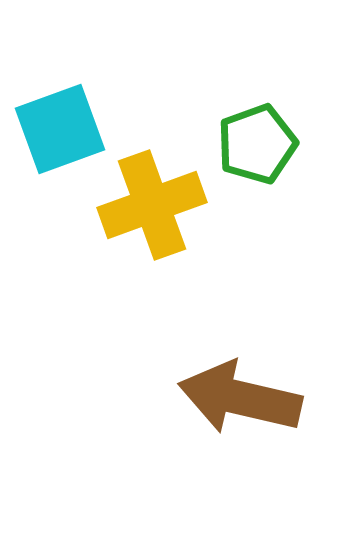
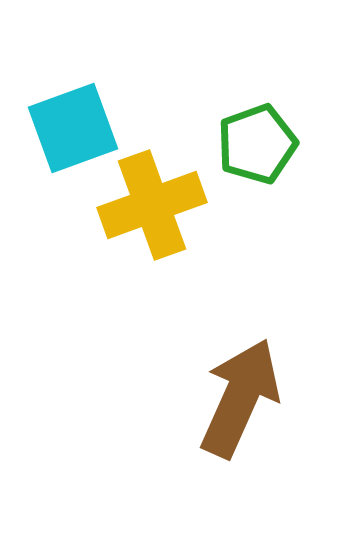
cyan square: moved 13 px right, 1 px up
brown arrow: rotated 101 degrees clockwise
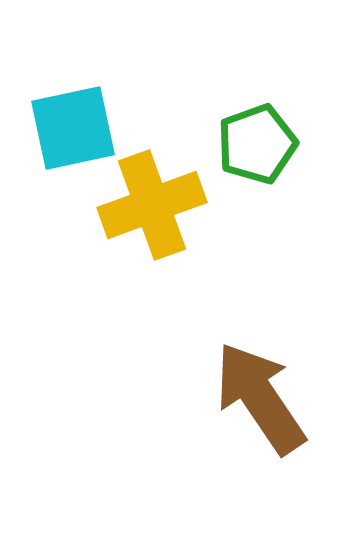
cyan square: rotated 8 degrees clockwise
brown arrow: moved 20 px right; rotated 58 degrees counterclockwise
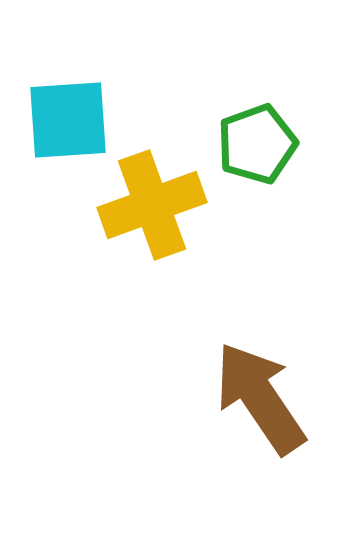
cyan square: moved 5 px left, 8 px up; rotated 8 degrees clockwise
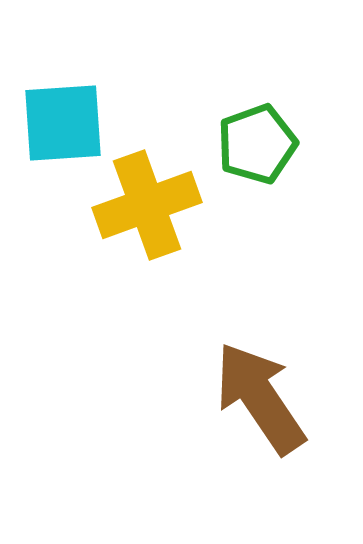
cyan square: moved 5 px left, 3 px down
yellow cross: moved 5 px left
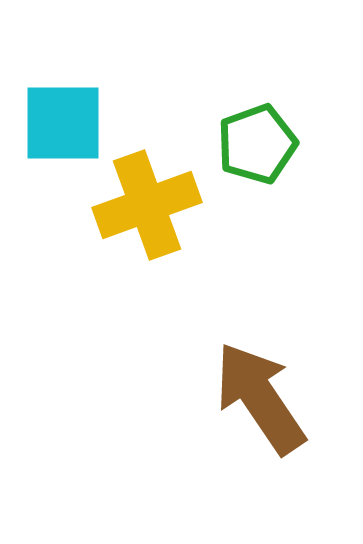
cyan square: rotated 4 degrees clockwise
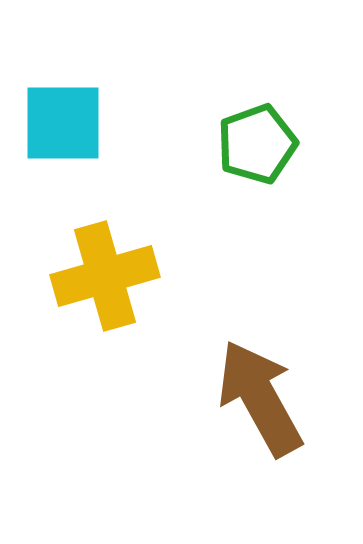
yellow cross: moved 42 px left, 71 px down; rotated 4 degrees clockwise
brown arrow: rotated 5 degrees clockwise
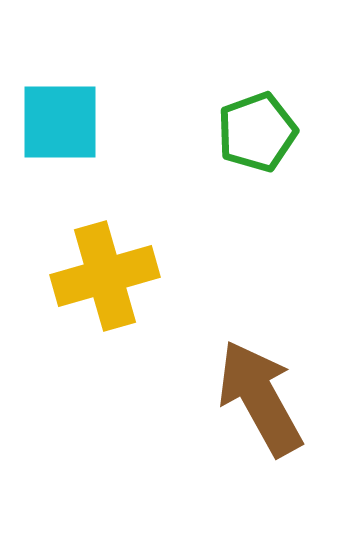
cyan square: moved 3 px left, 1 px up
green pentagon: moved 12 px up
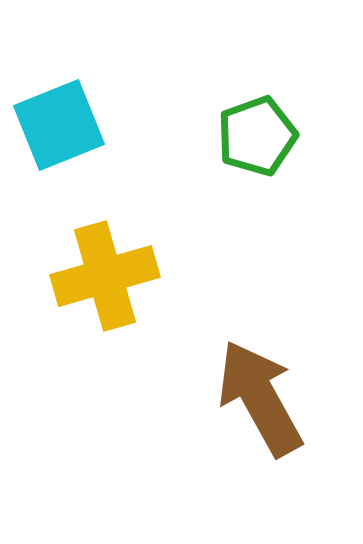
cyan square: moved 1 px left, 3 px down; rotated 22 degrees counterclockwise
green pentagon: moved 4 px down
